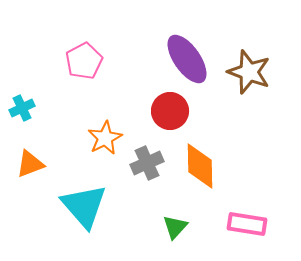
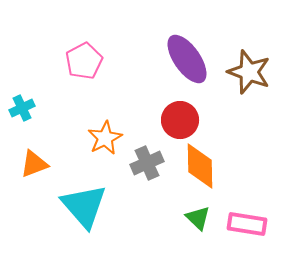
red circle: moved 10 px right, 9 px down
orange triangle: moved 4 px right
green triangle: moved 23 px right, 9 px up; rotated 28 degrees counterclockwise
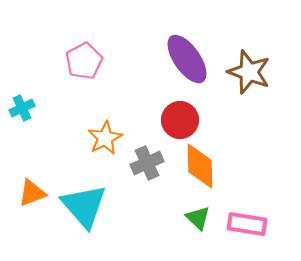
orange triangle: moved 2 px left, 29 px down
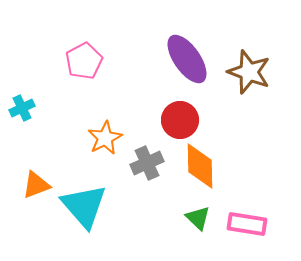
orange triangle: moved 4 px right, 8 px up
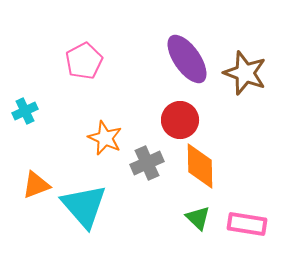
brown star: moved 4 px left, 1 px down
cyan cross: moved 3 px right, 3 px down
orange star: rotated 20 degrees counterclockwise
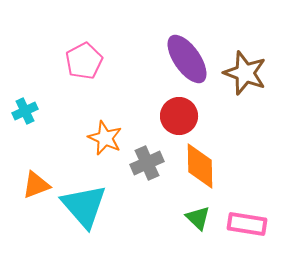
red circle: moved 1 px left, 4 px up
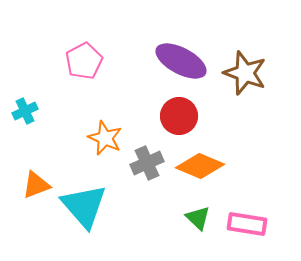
purple ellipse: moved 6 px left, 2 px down; rotated 27 degrees counterclockwise
orange diamond: rotated 66 degrees counterclockwise
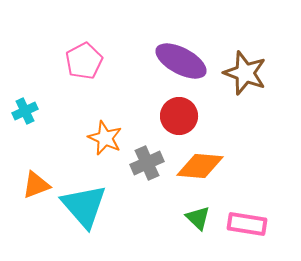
orange diamond: rotated 18 degrees counterclockwise
